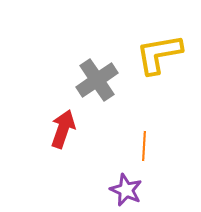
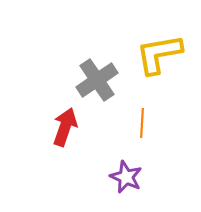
red arrow: moved 2 px right, 2 px up
orange line: moved 2 px left, 23 px up
purple star: moved 13 px up
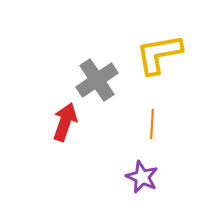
orange line: moved 10 px right, 1 px down
red arrow: moved 5 px up
purple star: moved 16 px right
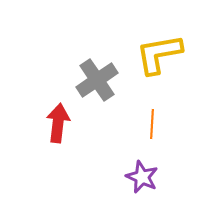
red arrow: moved 7 px left, 1 px down; rotated 12 degrees counterclockwise
